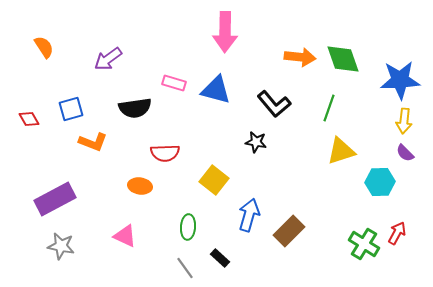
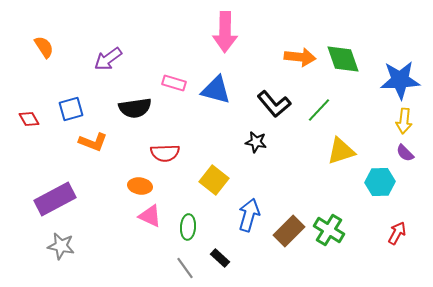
green line: moved 10 px left, 2 px down; rotated 24 degrees clockwise
pink triangle: moved 25 px right, 20 px up
green cross: moved 35 px left, 14 px up
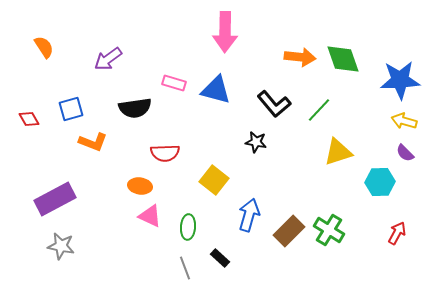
yellow arrow: rotated 100 degrees clockwise
yellow triangle: moved 3 px left, 1 px down
gray line: rotated 15 degrees clockwise
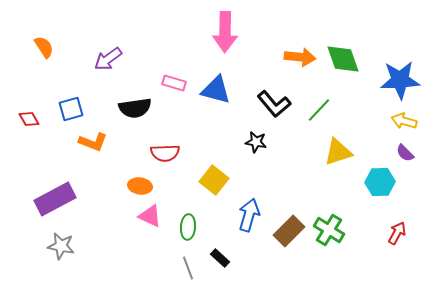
gray line: moved 3 px right
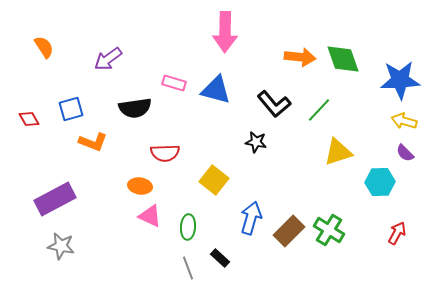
blue arrow: moved 2 px right, 3 px down
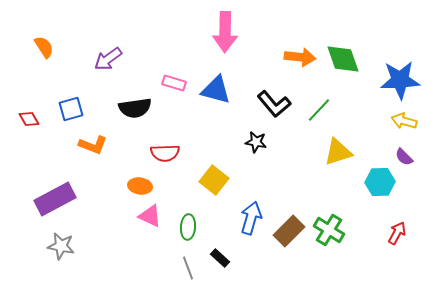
orange L-shape: moved 3 px down
purple semicircle: moved 1 px left, 4 px down
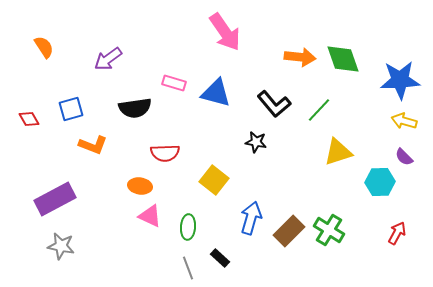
pink arrow: rotated 36 degrees counterclockwise
blue triangle: moved 3 px down
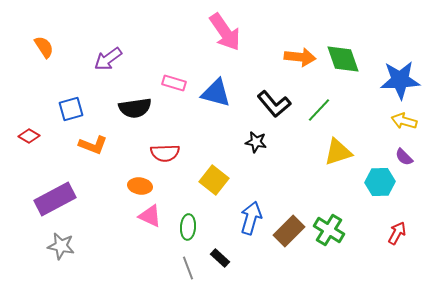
red diamond: moved 17 px down; rotated 30 degrees counterclockwise
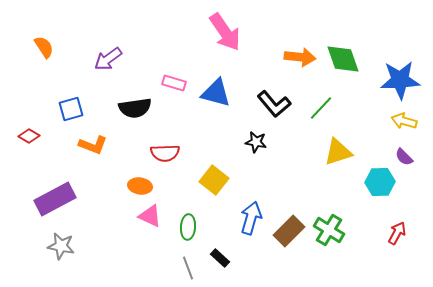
green line: moved 2 px right, 2 px up
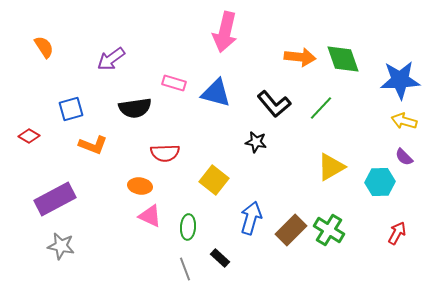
pink arrow: rotated 48 degrees clockwise
purple arrow: moved 3 px right
yellow triangle: moved 7 px left, 15 px down; rotated 12 degrees counterclockwise
brown rectangle: moved 2 px right, 1 px up
gray line: moved 3 px left, 1 px down
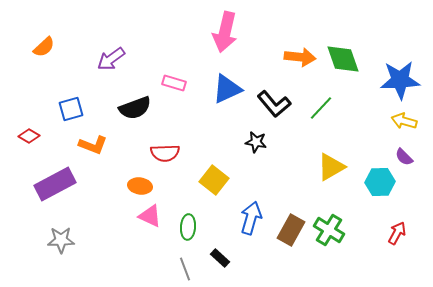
orange semicircle: rotated 80 degrees clockwise
blue triangle: moved 11 px right, 4 px up; rotated 40 degrees counterclockwise
black semicircle: rotated 12 degrees counterclockwise
purple rectangle: moved 15 px up
brown rectangle: rotated 16 degrees counterclockwise
gray star: moved 6 px up; rotated 12 degrees counterclockwise
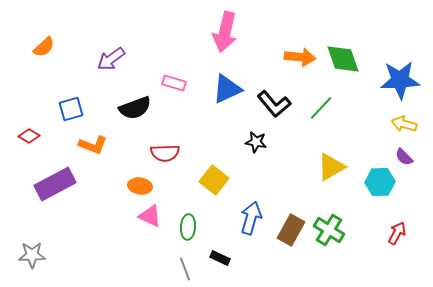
yellow arrow: moved 3 px down
gray star: moved 29 px left, 15 px down
black rectangle: rotated 18 degrees counterclockwise
